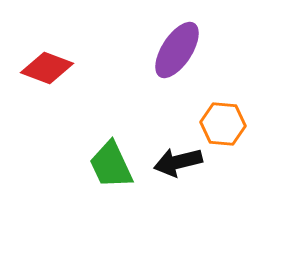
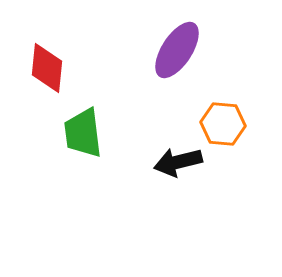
red diamond: rotated 75 degrees clockwise
green trapezoid: moved 28 px left, 32 px up; rotated 18 degrees clockwise
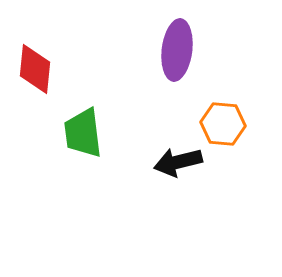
purple ellipse: rotated 26 degrees counterclockwise
red diamond: moved 12 px left, 1 px down
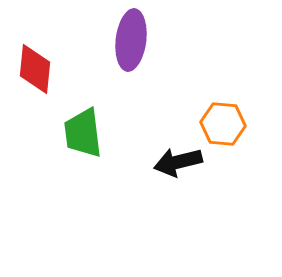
purple ellipse: moved 46 px left, 10 px up
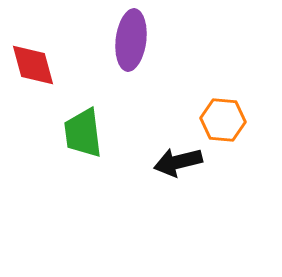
red diamond: moved 2 px left, 4 px up; rotated 21 degrees counterclockwise
orange hexagon: moved 4 px up
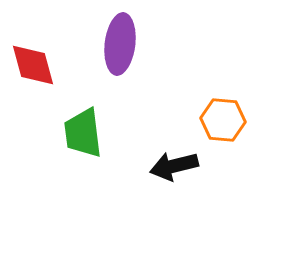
purple ellipse: moved 11 px left, 4 px down
black arrow: moved 4 px left, 4 px down
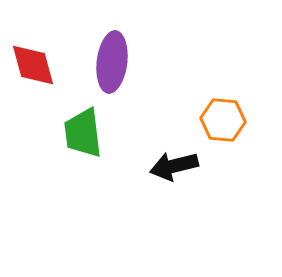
purple ellipse: moved 8 px left, 18 px down
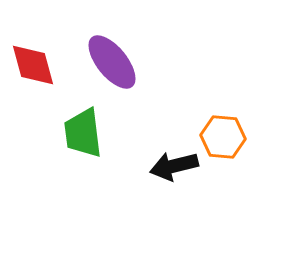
purple ellipse: rotated 46 degrees counterclockwise
orange hexagon: moved 17 px down
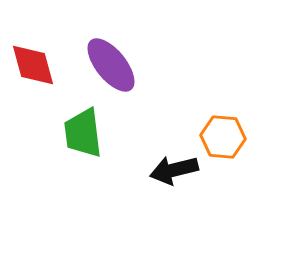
purple ellipse: moved 1 px left, 3 px down
black arrow: moved 4 px down
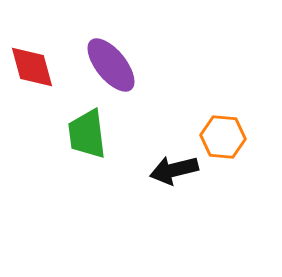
red diamond: moved 1 px left, 2 px down
green trapezoid: moved 4 px right, 1 px down
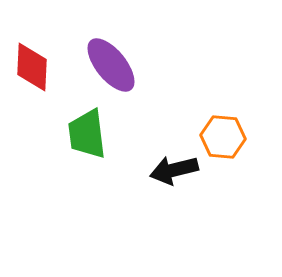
red diamond: rotated 18 degrees clockwise
